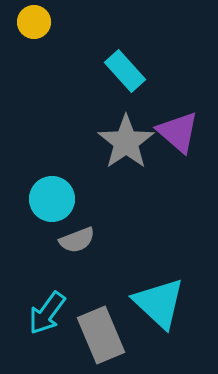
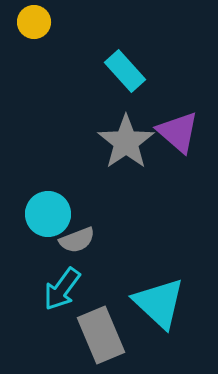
cyan circle: moved 4 px left, 15 px down
cyan arrow: moved 15 px right, 24 px up
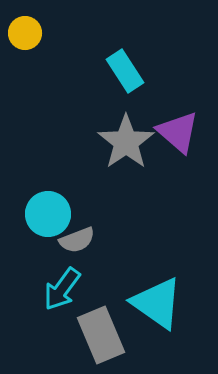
yellow circle: moved 9 px left, 11 px down
cyan rectangle: rotated 9 degrees clockwise
cyan triangle: moved 2 px left; rotated 8 degrees counterclockwise
